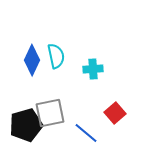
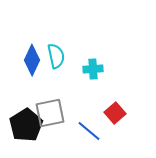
black pentagon: rotated 16 degrees counterclockwise
blue line: moved 3 px right, 2 px up
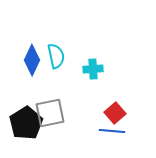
black pentagon: moved 2 px up
blue line: moved 23 px right; rotated 35 degrees counterclockwise
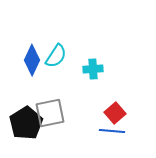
cyan semicircle: rotated 45 degrees clockwise
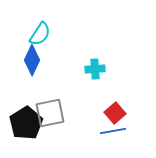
cyan semicircle: moved 16 px left, 22 px up
cyan cross: moved 2 px right
blue line: moved 1 px right; rotated 15 degrees counterclockwise
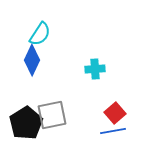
gray square: moved 2 px right, 2 px down
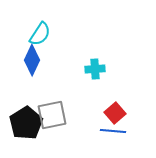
blue line: rotated 15 degrees clockwise
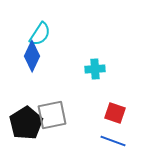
blue diamond: moved 4 px up
red square: rotated 30 degrees counterclockwise
blue line: moved 10 px down; rotated 15 degrees clockwise
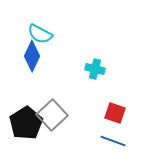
cyan semicircle: rotated 85 degrees clockwise
cyan cross: rotated 18 degrees clockwise
gray square: rotated 32 degrees counterclockwise
